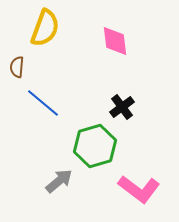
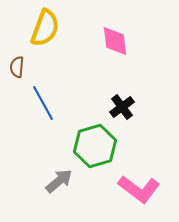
blue line: rotated 21 degrees clockwise
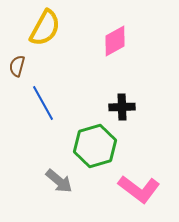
yellow semicircle: rotated 9 degrees clockwise
pink diamond: rotated 68 degrees clockwise
brown semicircle: moved 1 px up; rotated 10 degrees clockwise
black cross: rotated 35 degrees clockwise
gray arrow: rotated 80 degrees clockwise
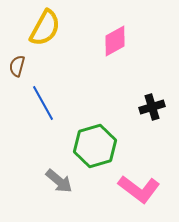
black cross: moved 30 px right; rotated 15 degrees counterclockwise
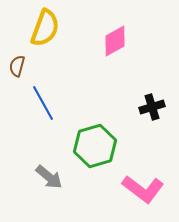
yellow semicircle: rotated 9 degrees counterclockwise
gray arrow: moved 10 px left, 4 px up
pink L-shape: moved 4 px right
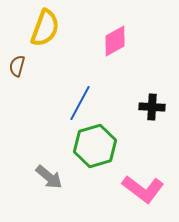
blue line: moved 37 px right; rotated 57 degrees clockwise
black cross: rotated 20 degrees clockwise
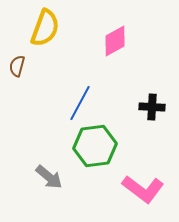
green hexagon: rotated 9 degrees clockwise
